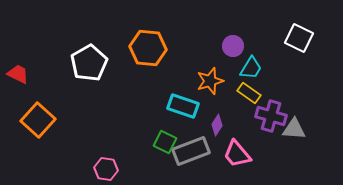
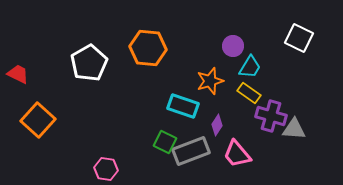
cyan trapezoid: moved 1 px left, 1 px up
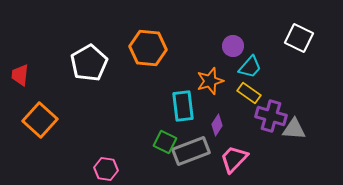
cyan trapezoid: rotated 10 degrees clockwise
red trapezoid: moved 2 px right, 1 px down; rotated 110 degrees counterclockwise
cyan rectangle: rotated 64 degrees clockwise
orange square: moved 2 px right
pink trapezoid: moved 3 px left, 5 px down; rotated 84 degrees clockwise
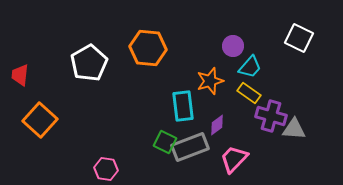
purple diamond: rotated 20 degrees clockwise
gray rectangle: moved 1 px left, 4 px up
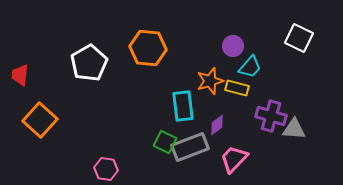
yellow rectangle: moved 12 px left, 5 px up; rotated 20 degrees counterclockwise
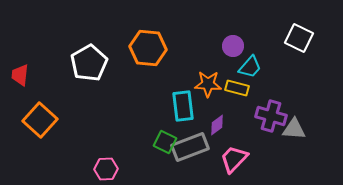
orange star: moved 2 px left, 3 px down; rotated 20 degrees clockwise
pink hexagon: rotated 10 degrees counterclockwise
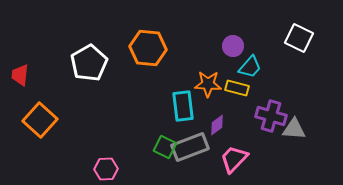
green square: moved 5 px down
